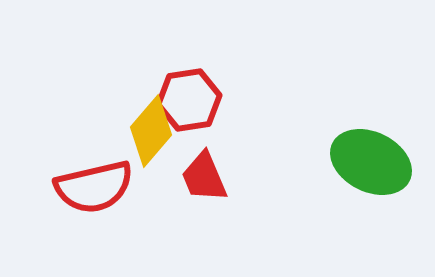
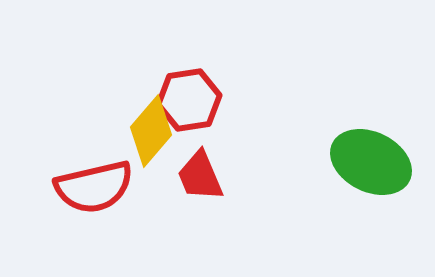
red trapezoid: moved 4 px left, 1 px up
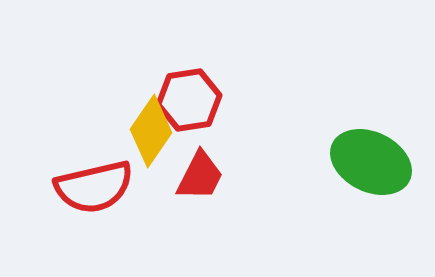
yellow diamond: rotated 6 degrees counterclockwise
red trapezoid: rotated 130 degrees counterclockwise
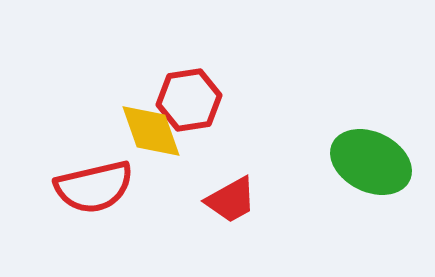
yellow diamond: rotated 54 degrees counterclockwise
red trapezoid: moved 31 px right, 24 px down; rotated 34 degrees clockwise
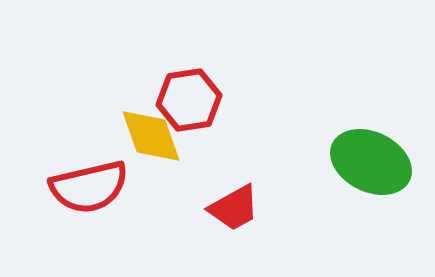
yellow diamond: moved 5 px down
red semicircle: moved 5 px left
red trapezoid: moved 3 px right, 8 px down
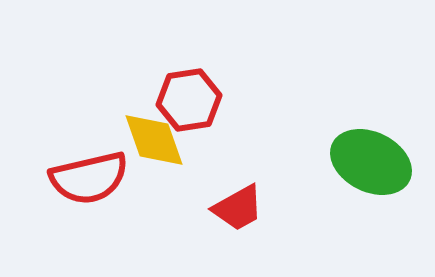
yellow diamond: moved 3 px right, 4 px down
red semicircle: moved 9 px up
red trapezoid: moved 4 px right
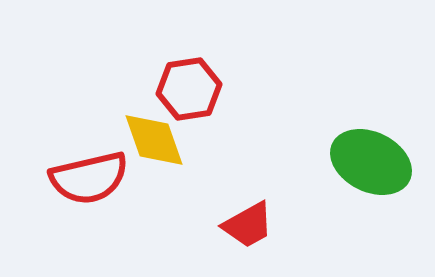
red hexagon: moved 11 px up
red trapezoid: moved 10 px right, 17 px down
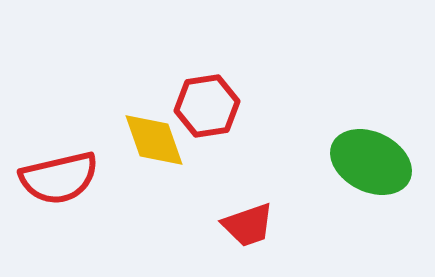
red hexagon: moved 18 px right, 17 px down
red semicircle: moved 30 px left
red trapezoid: rotated 10 degrees clockwise
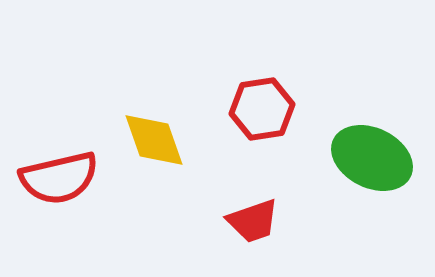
red hexagon: moved 55 px right, 3 px down
green ellipse: moved 1 px right, 4 px up
red trapezoid: moved 5 px right, 4 px up
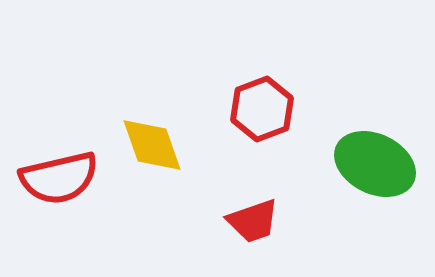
red hexagon: rotated 12 degrees counterclockwise
yellow diamond: moved 2 px left, 5 px down
green ellipse: moved 3 px right, 6 px down
